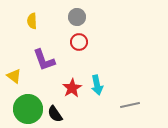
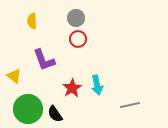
gray circle: moved 1 px left, 1 px down
red circle: moved 1 px left, 3 px up
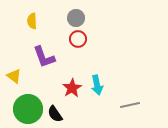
purple L-shape: moved 3 px up
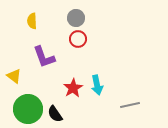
red star: moved 1 px right
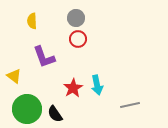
green circle: moved 1 px left
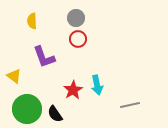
red star: moved 2 px down
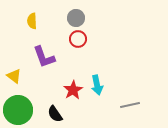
green circle: moved 9 px left, 1 px down
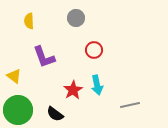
yellow semicircle: moved 3 px left
red circle: moved 16 px right, 11 px down
black semicircle: rotated 18 degrees counterclockwise
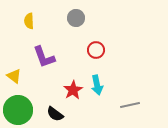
red circle: moved 2 px right
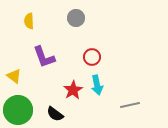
red circle: moved 4 px left, 7 px down
